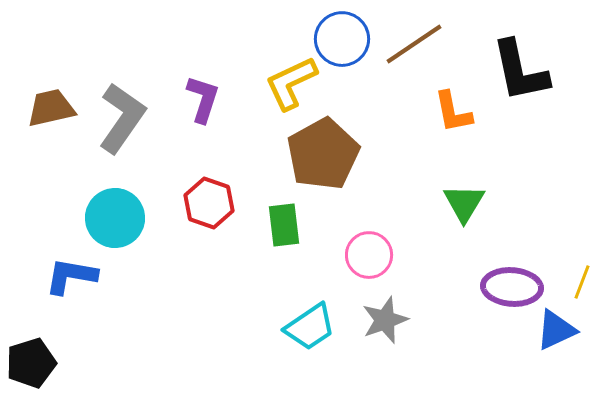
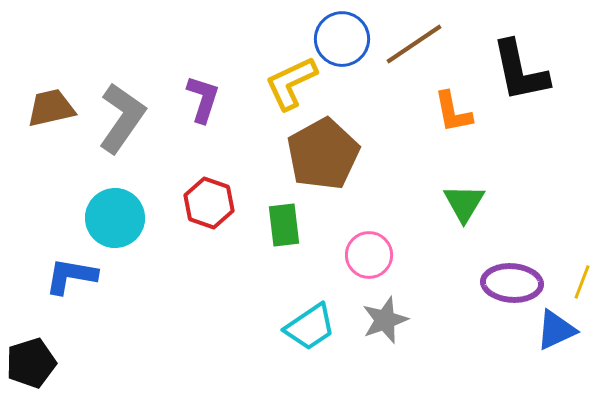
purple ellipse: moved 4 px up
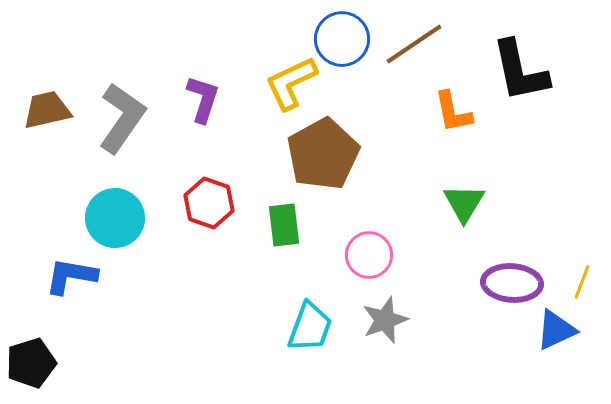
brown trapezoid: moved 4 px left, 2 px down
cyan trapezoid: rotated 36 degrees counterclockwise
